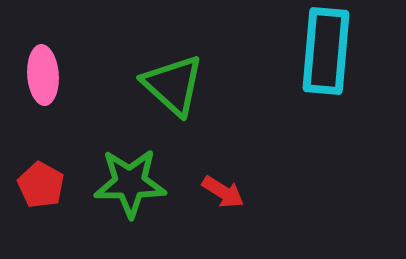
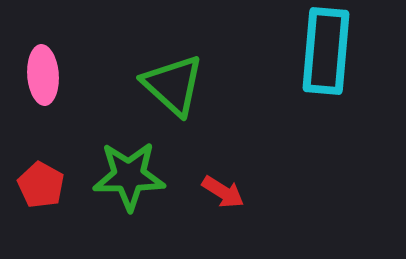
green star: moved 1 px left, 7 px up
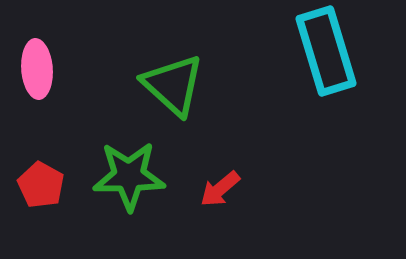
cyan rectangle: rotated 22 degrees counterclockwise
pink ellipse: moved 6 px left, 6 px up
red arrow: moved 3 px left, 3 px up; rotated 108 degrees clockwise
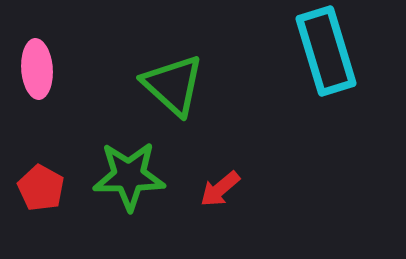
red pentagon: moved 3 px down
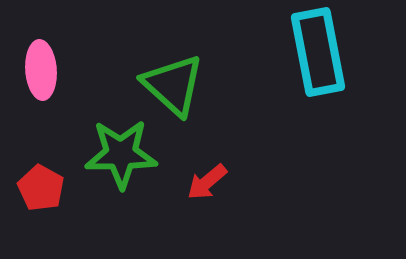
cyan rectangle: moved 8 px left, 1 px down; rotated 6 degrees clockwise
pink ellipse: moved 4 px right, 1 px down
green star: moved 8 px left, 22 px up
red arrow: moved 13 px left, 7 px up
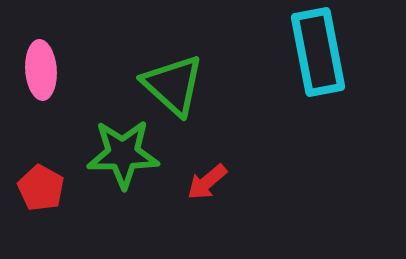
green star: moved 2 px right
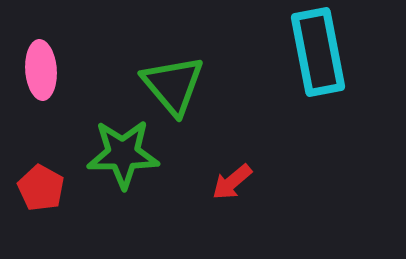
green triangle: rotated 8 degrees clockwise
red arrow: moved 25 px right
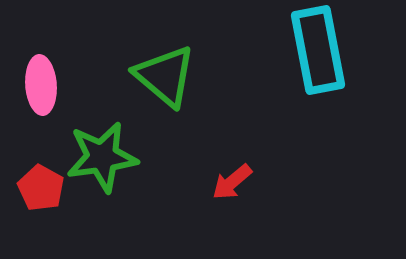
cyan rectangle: moved 2 px up
pink ellipse: moved 15 px down
green triangle: moved 8 px left, 9 px up; rotated 10 degrees counterclockwise
green star: moved 21 px left, 3 px down; rotated 8 degrees counterclockwise
